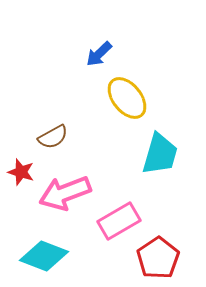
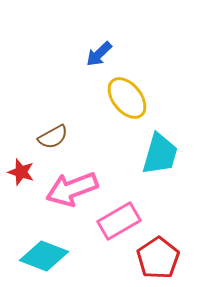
pink arrow: moved 7 px right, 4 px up
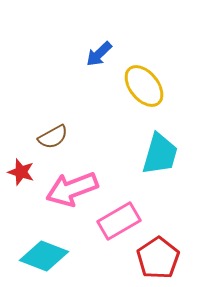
yellow ellipse: moved 17 px right, 12 px up
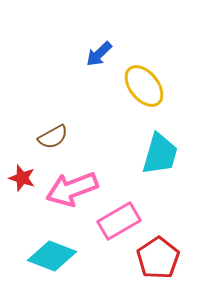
red star: moved 1 px right, 6 px down
cyan diamond: moved 8 px right
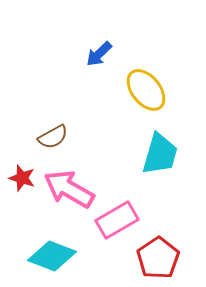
yellow ellipse: moved 2 px right, 4 px down
pink arrow: moved 3 px left; rotated 51 degrees clockwise
pink rectangle: moved 2 px left, 1 px up
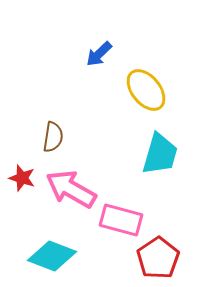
brown semicircle: rotated 52 degrees counterclockwise
pink arrow: moved 2 px right
pink rectangle: moved 4 px right; rotated 45 degrees clockwise
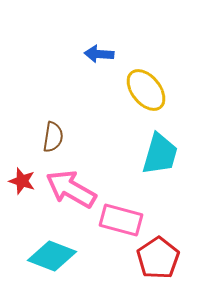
blue arrow: rotated 48 degrees clockwise
red star: moved 3 px down
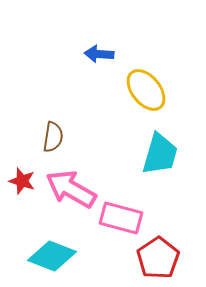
pink rectangle: moved 2 px up
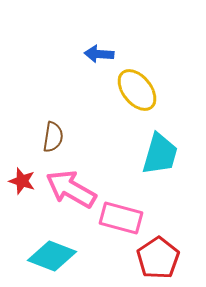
yellow ellipse: moved 9 px left
